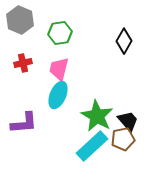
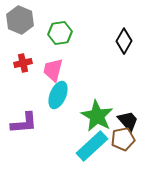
pink trapezoid: moved 6 px left, 1 px down
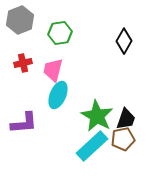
gray hexagon: rotated 16 degrees clockwise
black trapezoid: moved 2 px left, 2 px up; rotated 60 degrees clockwise
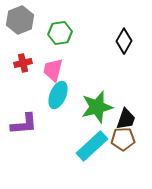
green star: moved 9 px up; rotated 28 degrees clockwise
purple L-shape: moved 1 px down
brown pentagon: rotated 10 degrees clockwise
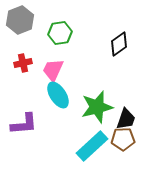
black diamond: moved 5 px left, 3 px down; rotated 25 degrees clockwise
pink trapezoid: rotated 10 degrees clockwise
cyan ellipse: rotated 56 degrees counterclockwise
